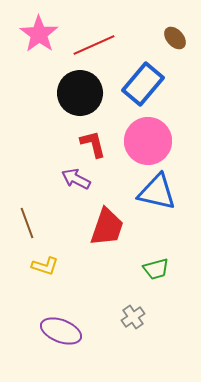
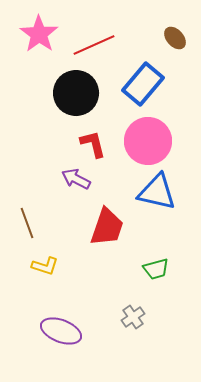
black circle: moved 4 px left
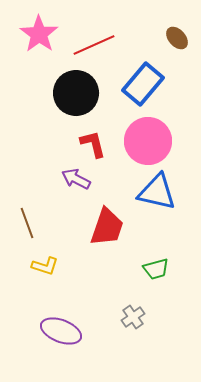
brown ellipse: moved 2 px right
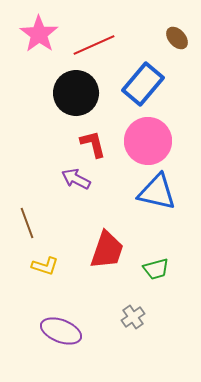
red trapezoid: moved 23 px down
